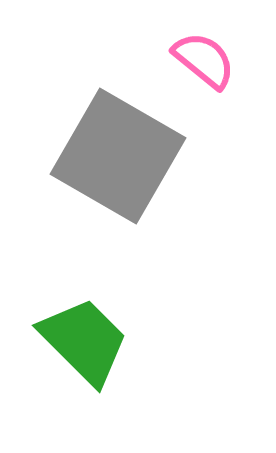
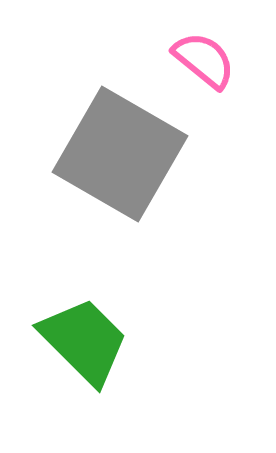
gray square: moved 2 px right, 2 px up
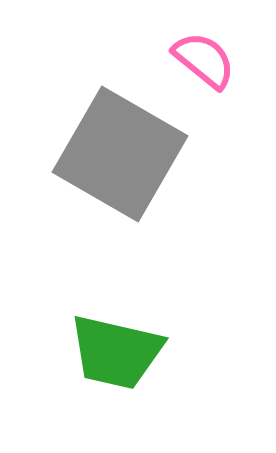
green trapezoid: moved 32 px right, 11 px down; rotated 148 degrees clockwise
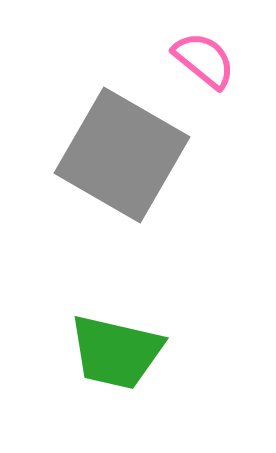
gray square: moved 2 px right, 1 px down
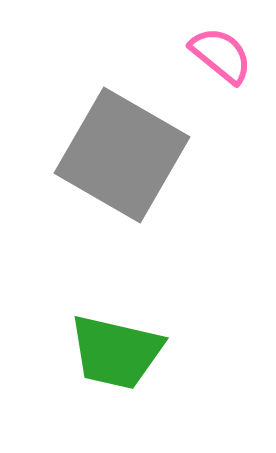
pink semicircle: moved 17 px right, 5 px up
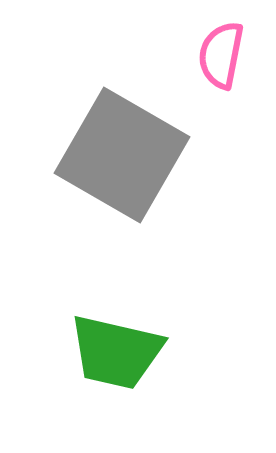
pink semicircle: rotated 118 degrees counterclockwise
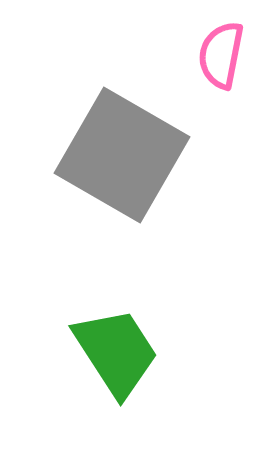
green trapezoid: rotated 136 degrees counterclockwise
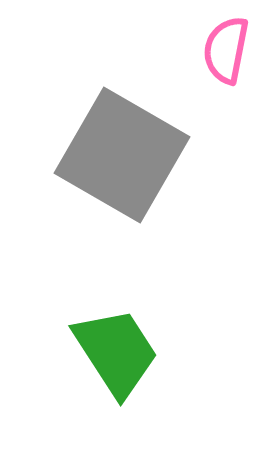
pink semicircle: moved 5 px right, 5 px up
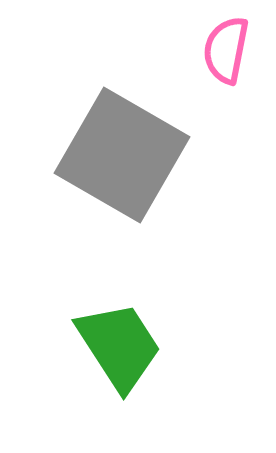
green trapezoid: moved 3 px right, 6 px up
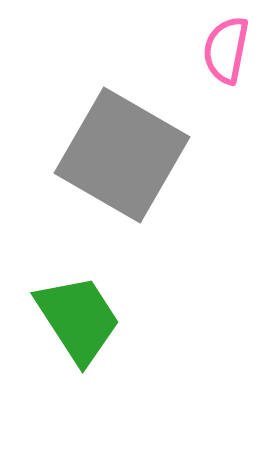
green trapezoid: moved 41 px left, 27 px up
